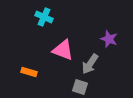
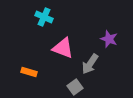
pink triangle: moved 2 px up
gray square: moved 5 px left; rotated 35 degrees clockwise
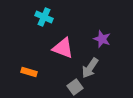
purple star: moved 7 px left
gray arrow: moved 4 px down
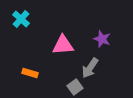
cyan cross: moved 23 px left, 2 px down; rotated 18 degrees clockwise
pink triangle: moved 3 px up; rotated 25 degrees counterclockwise
orange rectangle: moved 1 px right, 1 px down
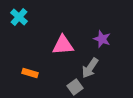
cyan cross: moved 2 px left, 2 px up
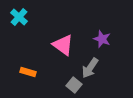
pink triangle: rotated 40 degrees clockwise
orange rectangle: moved 2 px left, 1 px up
gray square: moved 1 px left, 2 px up; rotated 14 degrees counterclockwise
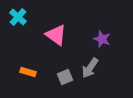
cyan cross: moved 1 px left
pink triangle: moved 7 px left, 10 px up
gray square: moved 9 px left, 8 px up; rotated 28 degrees clockwise
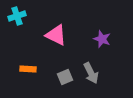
cyan cross: moved 1 px left, 1 px up; rotated 30 degrees clockwise
pink triangle: rotated 10 degrees counterclockwise
gray arrow: moved 1 px right, 5 px down; rotated 60 degrees counterclockwise
orange rectangle: moved 3 px up; rotated 14 degrees counterclockwise
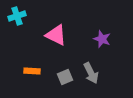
orange rectangle: moved 4 px right, 2 px down
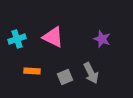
cyan cross: moved 23 px down
pink triangle: moved 3 px left, 2 px down
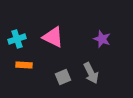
orange rectangle: moved 8 px left, 6 px up
gray square: moved 2 px left
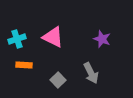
gray square: moved 5 px left, 3 px down; rotated 21 degrees counterclockwise
